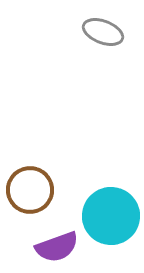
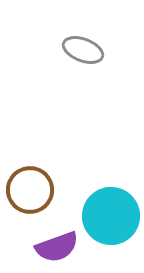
gray ellipse: moved 20 px left, 18 px down
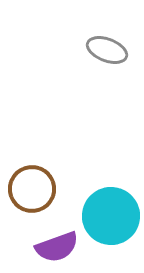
gray ellipse: moved 24 px right
brown circle: moved 2 px right, 1 px up
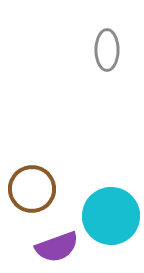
gray ellipse: rotated 69 degrees clockwise
